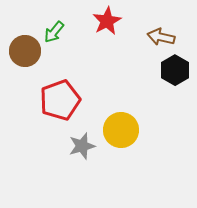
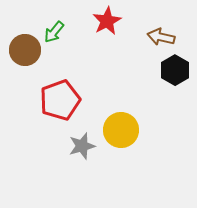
brown circle: moved 1 px up
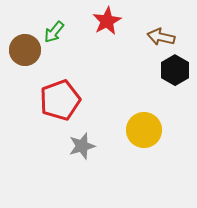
yellow circle: moved 23 px right
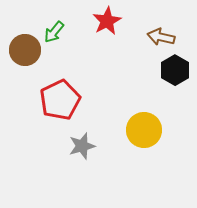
red pentagon: rotated 6 degrees counterclockwise
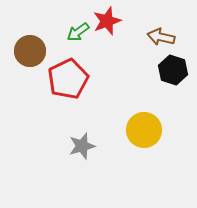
red star: rotated 8 degrees clockwise
green arrow: moved 24 px right; rotated 15 degrees clockwise
brown circle: moved 5 px right, 1 px down
black hexagon: moved 2 px left; rotated 12 degrees counterclockwise
red pentagon: moved 8 px right, 21 px up
